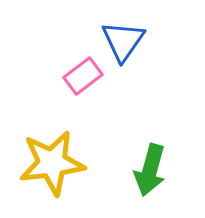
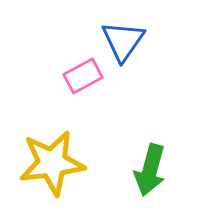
pink rectangle: rotated 9 degrees clockwise
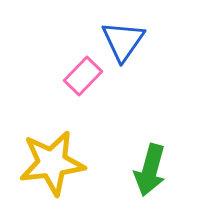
pink rectangle: rotated 18 degrees counterclockwise
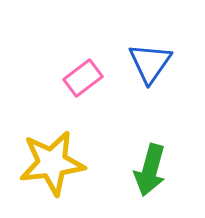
blue triangle: moved 27 px right, 22 px down
pink rectangle: moved 2 px down; rotated 9 degrees clockwise
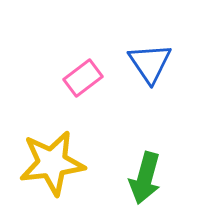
blue triangle: rotated 9 degrees counterclockwise
green arrow: moved 5 px left, 8 px down
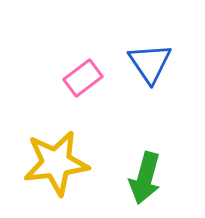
yellow star: moved 4 px right
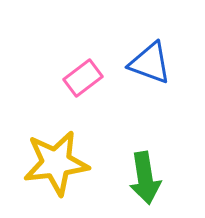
blue triangle: rotated 36 degrees counterclockwise
green arrow: rotated 24 degrees counterclockwise
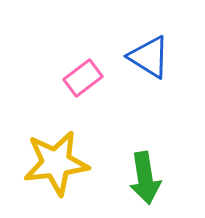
blue triangle: moved 1 px left, 6 px up; rotated 12 degrees clockwise
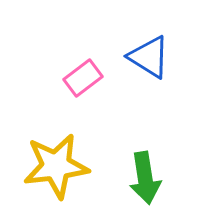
yellow star: moved 3 px down
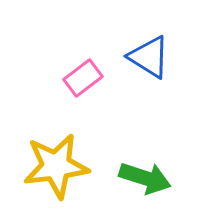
green arrow: rotated 63 degrees counterclockwise
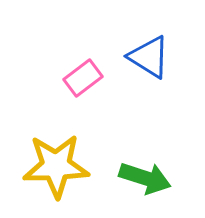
yellow star: rotated 6 degrees clockwise
